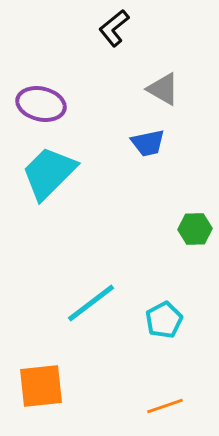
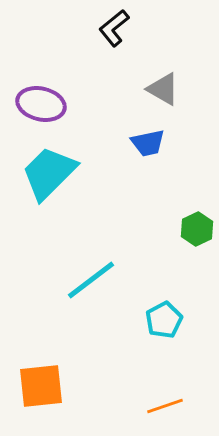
green hexagon: moved 2 px right; rotated 24 degrees counterclockwise
cyan line: moved 23 px up
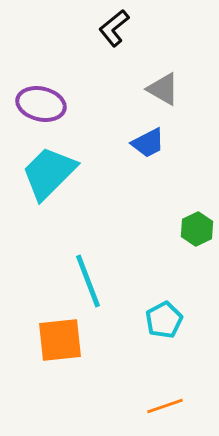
blue trapezoid: rotated 15 degrees counterclockwise
cyan line: moved 3 px left, 1 px down; rotated 74 degrees counterclockwise
orange square: moved 19 px right, 46 px up
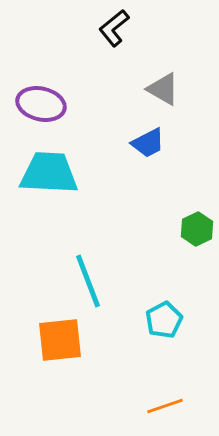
cyan trapezoid: rotated 48 degrees clockwise
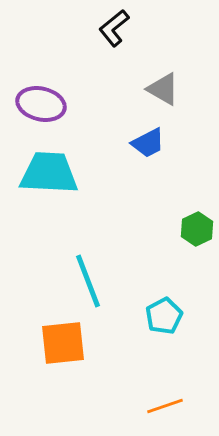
cyan pentagon: moved 4 px up
orange square: moved 3 px right, 3 px down
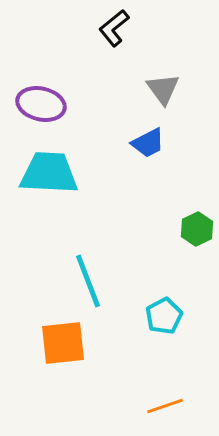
gray triangle: rotated 24 degrees clockwise
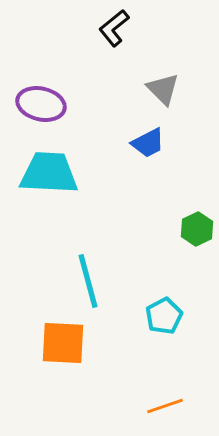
gray triangle: rotated 9 degrees counterclockwise
cyan line: rotated 6 degrees clockwise
orange square: rotated 9 degrees clockwise
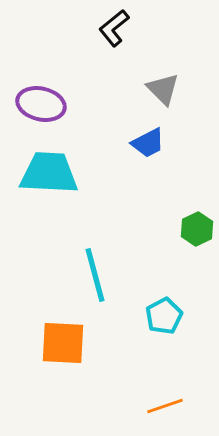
cyan line: moved 7 px right, 6 px up
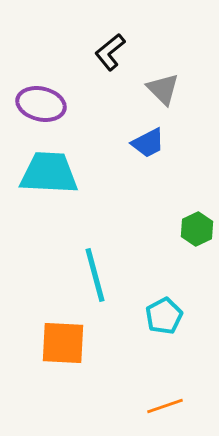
black L-shape: moved 4 px left, 24 px down
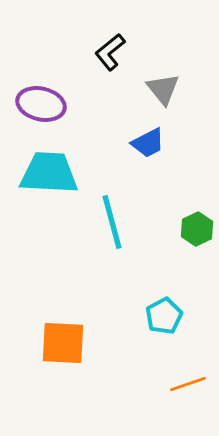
gray triangle: rotated 6 degrees clockwise
cyan line: moved 17 px right, 53 px up
orange line: moved 23 px right, 22 px up
